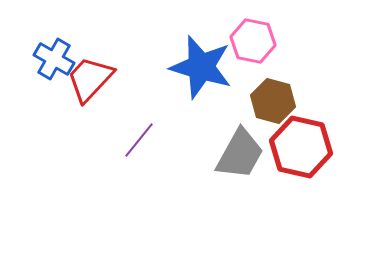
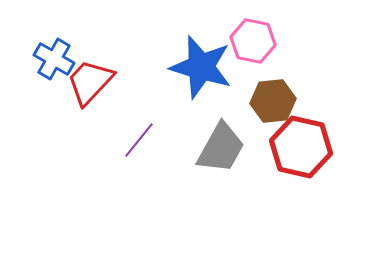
red trapezoid: moved 3 px down
brown hexagon: rotated 21 degrees counterclockwise
gray trapezoid: moved 19 px left, 6 px up
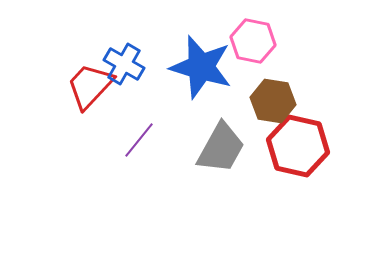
blue cross: moved 70 px right, 5 px down
red trapezoid: moved 4 px down
brown hexagon: rotated 15 degrees clockwise
red hexagon: moved 3 px left, 1 px up
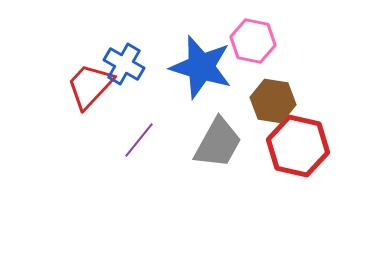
gray trapezoid: moved 3 px left, 5 px up
